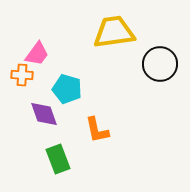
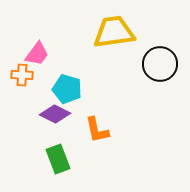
purple diamond: moved 11 px right; rotated 44 degrees counterclockwise
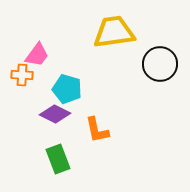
pink trapezoid: moved 1 px down
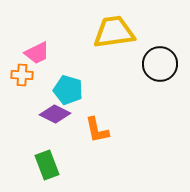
pink trapezoid: moved 2 px up; rotated 28 degrees clockwise
cyan pentagon: moved 1 px right, 1 px down
green rectangle: moved 11 px left, 6 px down
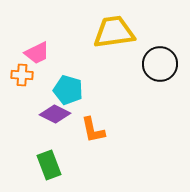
orange L-shape: moved 4 px left
green rectangle: moved 2 px right
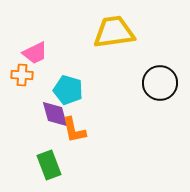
pink trapezoid: moved 2 px left
black circle: moved 19 px down
purple diamond: rotated 48 degrees clockwise
orange L-shape: moved 19 px left
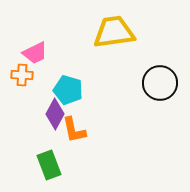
purple diamond: rotated 44 degrees clockwise
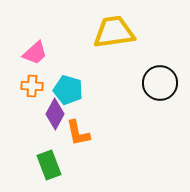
pink trapezoid: rotated 16 degrees counterclockwise
orange cross: moved 10 px right, 11 px down
orange L-shape: moved 4 px right, 3 px down
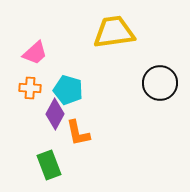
orange cross: moved 2 px left, 2 px down
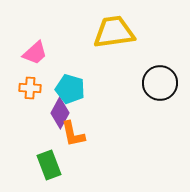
cyan pentagon: moved 2 px right, 1 px up
purple diamond: moved 5 px right, 1 px up
orange L-shape: moved 5 px left, 1 px down
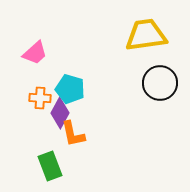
yellow trapezoid: moved 32 px right, 3 px down
orange cross: moved 10 px right, 10 px down
green rectangle: moved 1 px right, 1 px down
